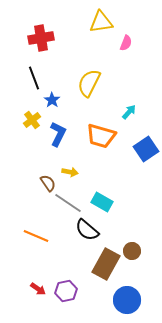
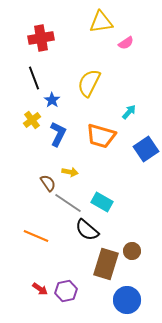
pink semicircle: rotated 35 degrees clockwise
brown rectangle: rotated 12 degrees counterclockwise
red arrow: moved 2 px right
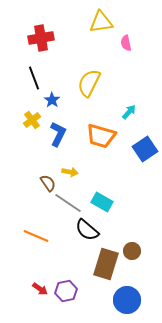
pink semicircle: rotated 112 degrees clockwise
blue square: moved 1 px left
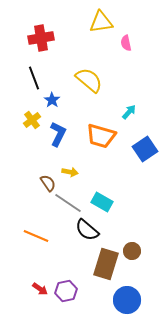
yellow semicircle: moved 3 px up; rotated 104 degrees clockwise
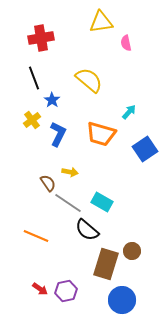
orange trapezoid: moved 2 px up
blue circle: moved 5 px left
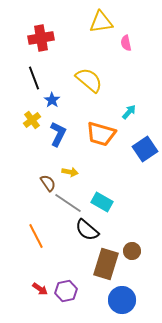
orange line: rotated 40 degrees clockwise
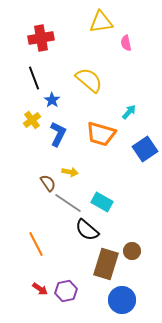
orange line: moved 8 px down
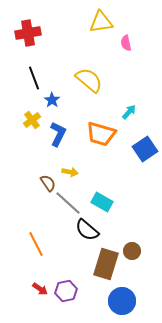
red cross: moved 13 px left, 5 px up
gray line: rotated 8 degrees clockwise
blue circle: moved 1 px down
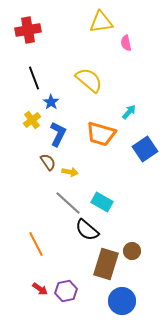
red cross: moved 3 px up
blue star: moved 1 px left, 2 px down
brown semicircle: moved 21 px up
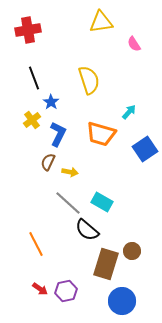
pink semicircle: moved 8 px right, 1 px down; rotated 21 degrees counterclockwise
yellow semicircle: rotated 32 degrees clockwise
brown semicircle: rotated 120 degrees counterclockwise
